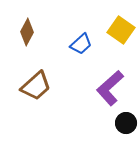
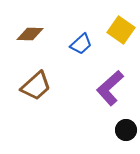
brown diamond: moved 3 px right, 2 px down; rotated 64 degrees clockwise
black circle: moved 7 px down
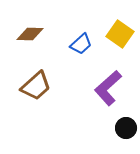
yellow square: moved 1 px left, 4 px down
purple L-shape: moved 2 px left
black circle: moved 2 px up
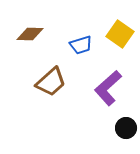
blue trapezoid: moved 1 px down; rotated 25 degrees clockwise
brown trapezoid: moved 15 px right, 4 px up
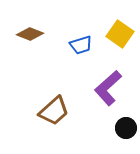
brown diamond: rotated 20 degrees clockwise
brown trapezoid: moved 3 px right, 29 px down
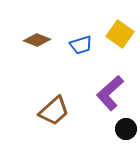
brown diamond: moved 7 px right, 6 px down
purple L-shape: moved 2 px right, 5 px down
black circle: moved 1 px down
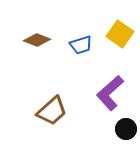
brown trapezoid: moved 2 px left
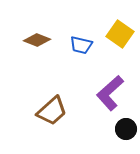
blue trapezoid: rotated 30 degrees clockwise
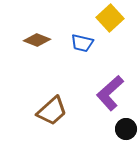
yellow square: moved 10 px left, 16 px up; rotated 12 degrees clockwise
blue trapezoid: moved 1 px right, 2 px up
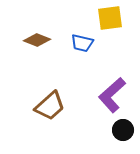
yellow square: rotated 36 degrees clockwise
purple L-shape: moved 2 px right, 2 px down
brown trapezoid: moved 2 px left, 5 px up
black circle: moved 3 px left, 1 px down
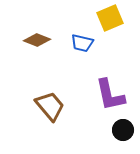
yellow square: rotated 16 degrees counterclockwise
purple L-shape: moved 2 px left; rotated 60 degrees counterclockwise
brown trapezoid: rotated 88 degrees counterclockwise
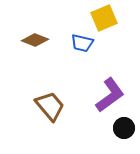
yellow square: moved 6 px left
brown diamond: moved 2 px left
purple L-shape: rotated 114 degrees counterclockwise
black circle: moved 1 px right, 2 px up
